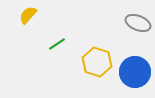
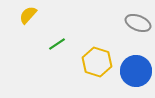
blue circle: moved 1 px right, 1 px up
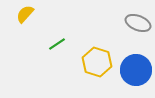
yellow semicircle: moved 3 px left, 1 px up
blue circle: moved 1 px up
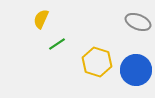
yellow semicircle: moved 16 px right, 5 px down; rotated 18 degrees counterclockwise
gray ellipse: moved 1 px up
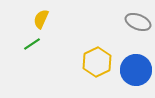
green line: moved 25 px left
yellow hexagon: rotated 16 degrees clockwise
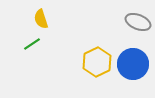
yellow semicircle: rotated 42 degrees counterclockwise
blue circle: moved 3 px left, 6 px up
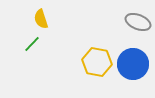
green line: rotated 12 degrees counterclockwise
yellow hexagon: rotated 24 degrees counterclockwise
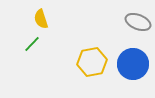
yellow hexagon: moved 5 px left; rotated 20 degrees counterclockwise
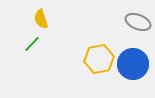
yellow hexagon: moved 7 px right, 3 px up
